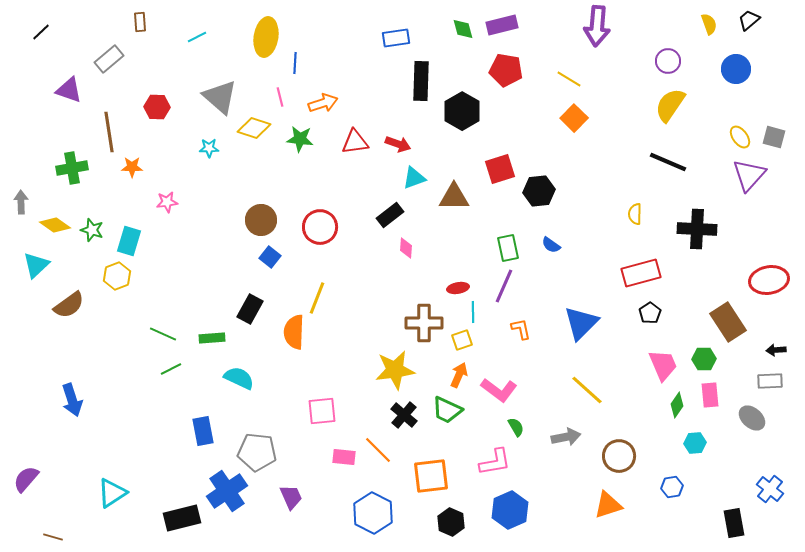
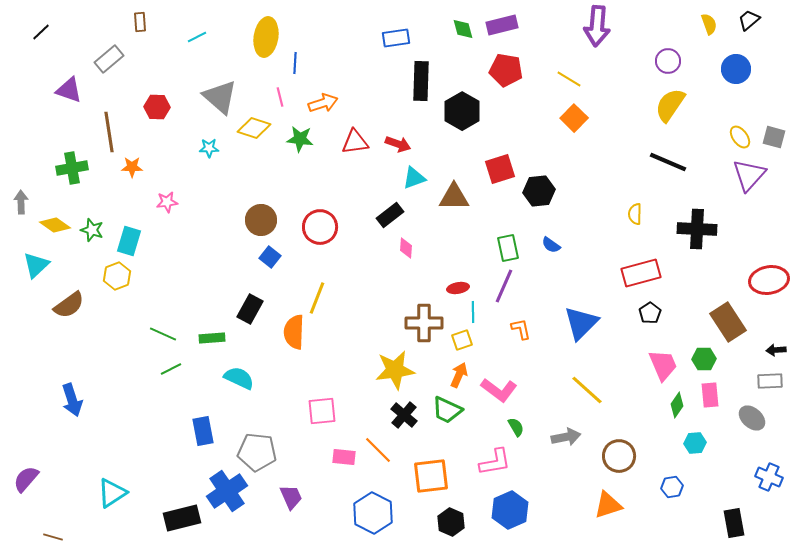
blue cross at (770, 489): moved 1 px left, 12 px up; rotated 16 degrees counterclockwise
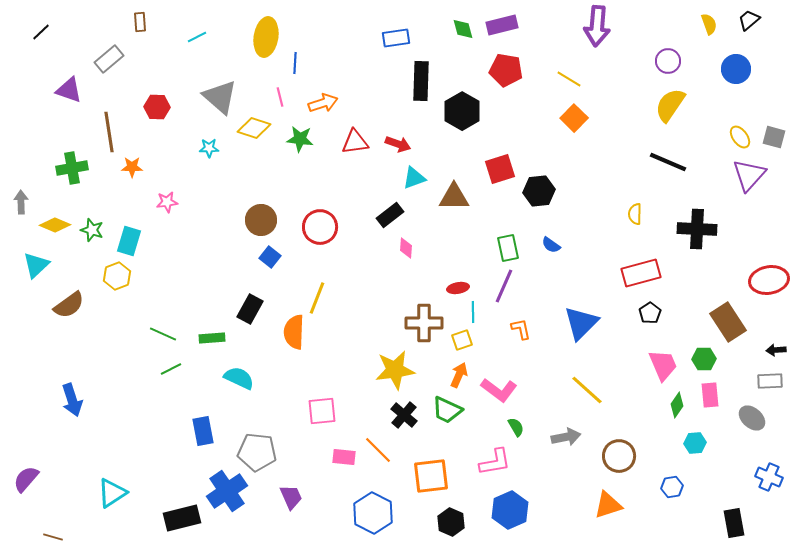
yellow diamond at (55, 225): rotated 12 degrees counterclockwise
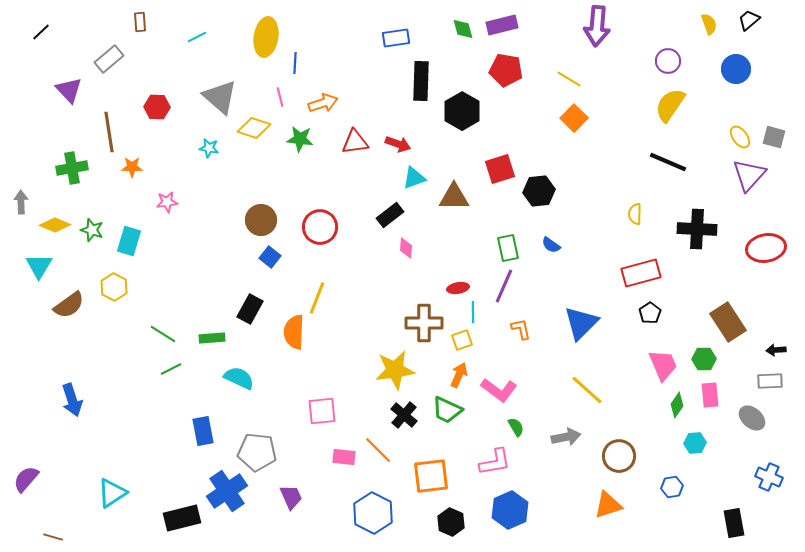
purple triangle at (69, 90): rotated 28 degrees clockwise
cyan star at (209, 148): rotated 12 degrees clockwise
cyan triangle at (36, 265): moved 3 px right, 1 px down; rotated 16 degrees counterclockwise
yellow hexagon at (117, 276): moved 3 px left, 11 px down; rotated 12 degrees counterclockwise
red ellipse at (769, 280): moved 3 px left, 32 px up
green line at (163, 334): rotated 8 degrees clockwise
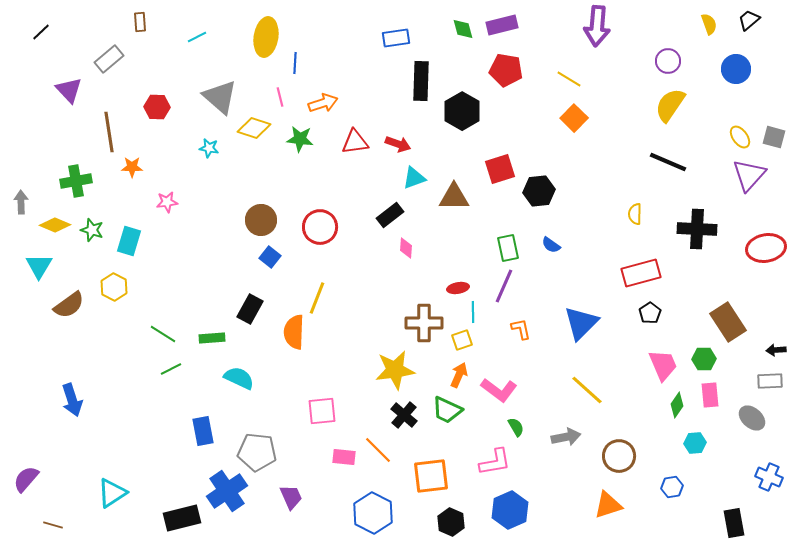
green cross at (72, 168): moved 4 px right, 13 px down
brown line at (53, 537): moved 12 px up
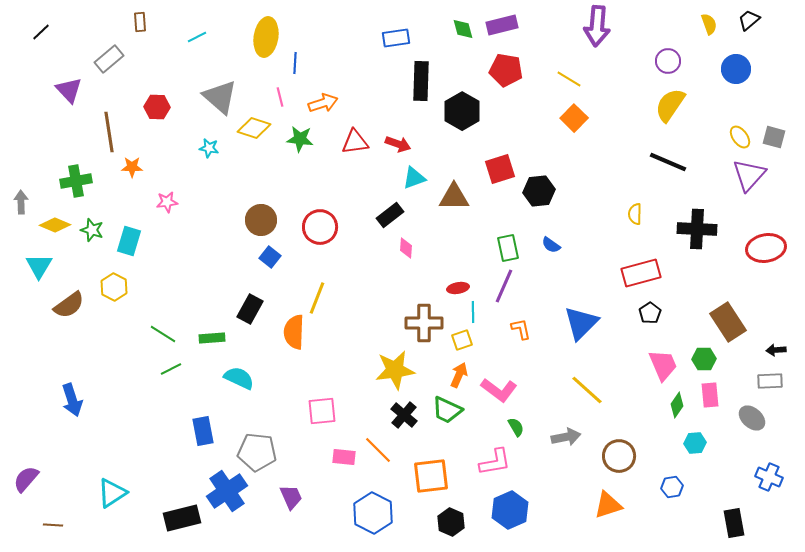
brown line at (53, 525): rotated 12 degrees counterclockwise
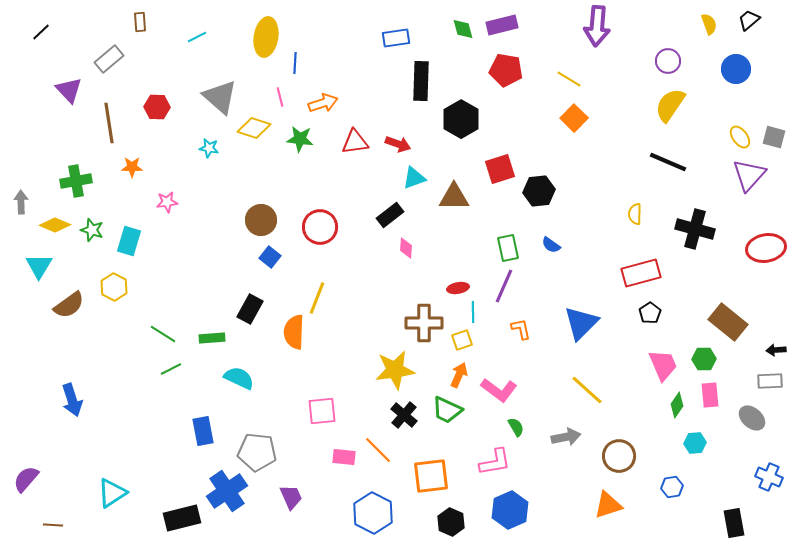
black hexagon at (462, 111): moved 1 px left, 8 px down
brown line at (109, 132): moved 9 px up
black cross at (697, 229): moved 2 px left; rotated 12 degrees clockwise
brown rectangle at (728, 322): rotated 18 degrees counterclockwise
